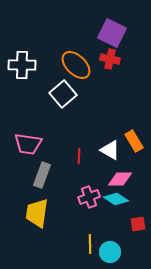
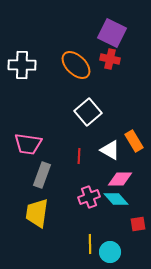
white square: moved 25 px right, 18 px down
cyan diamond: rotated 15 degrees clockwise
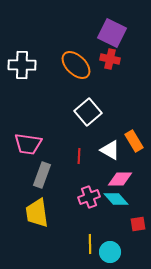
yellow trapezoid: rotated 16 degrees counterclockwise
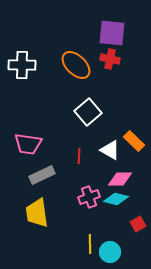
purple square: rotated 20 degrees counterclockwise
orange rectangle: rotated 15 degrees counterclockwise
gray rectangle: rotated 45 degrees clockwise
cyan diamond: rotated 35 degrees counterclockwise
red square: rotated 21 degrees counterclockwise
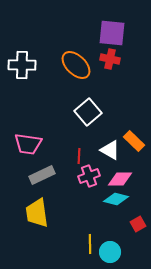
pink cross: moved 21 px up
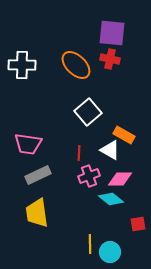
orange rectangle: moved 10 px left, 6 px up; rotated 15 degrees counterclockwise
red line: moved 3 px up
gray rectangle: moved 4 px left
cyan diamond: moved 5 px left; rotated 25 degrees clockwise
red square: rotated 21 degrees clockwise
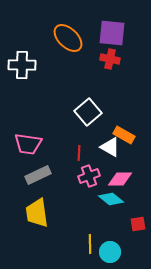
orange ellipse: moved 8 px left, 27 px up
white triangle: moved 3 px up
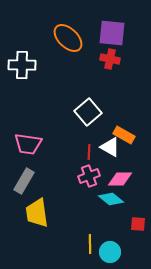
red line: moved 10 px right, 1 px up
gray rectangle: moved 14 px left, 6 px down; rotated 35 degrees counterclockwise
red square: rotated 14 degrees clockwise
